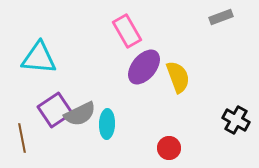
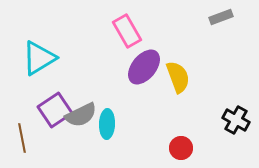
cyan triangle: rotated 36 degrees counterclockwise
gray semicircle: moved 1 px right, 1 px down
red circle: moved 12 px right
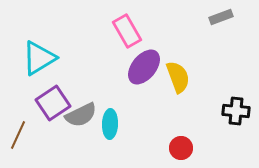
purple square: moved 2 px left, 7 px up
black cross: moved 9 px up; rotated 24 degrees counterclockwise
cyan ellipse: moved 3 px right
brown line: moved 4 px left, 3 px up; rotated 36 degrees clockwise
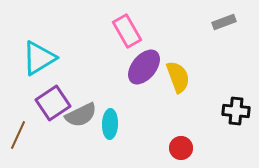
gray rectangle: moved 3 px right, 5 px down
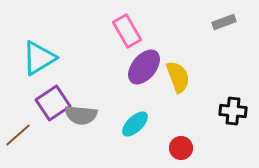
black cross: moved 3 px left
gray semicircle: rotated 32 degrees clockwise
cyan ellipse: moved 25 px right; rotated 44 degrees clockwise
brown line: rotated 24 degrees clockwise
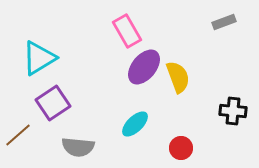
gray semicircle: moved 3 px left, 32 px down
